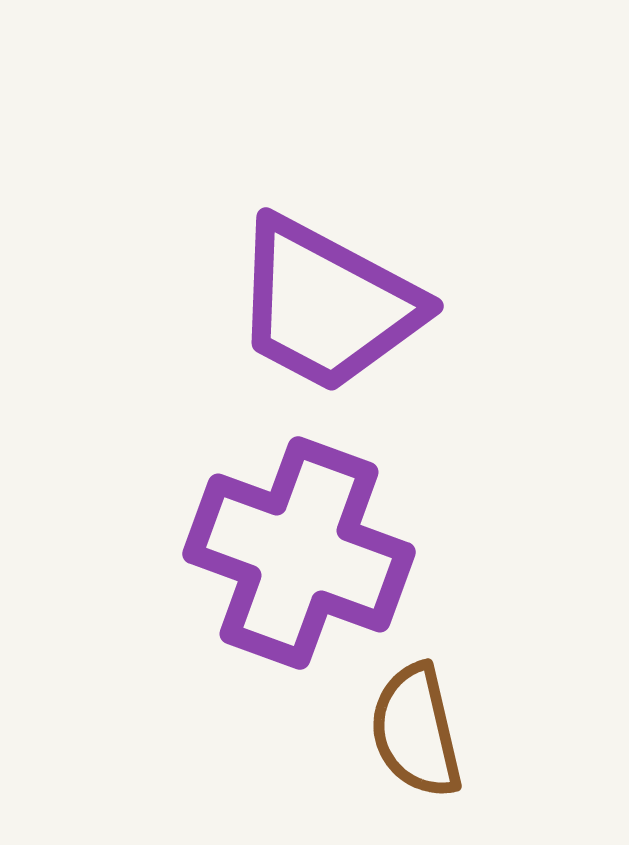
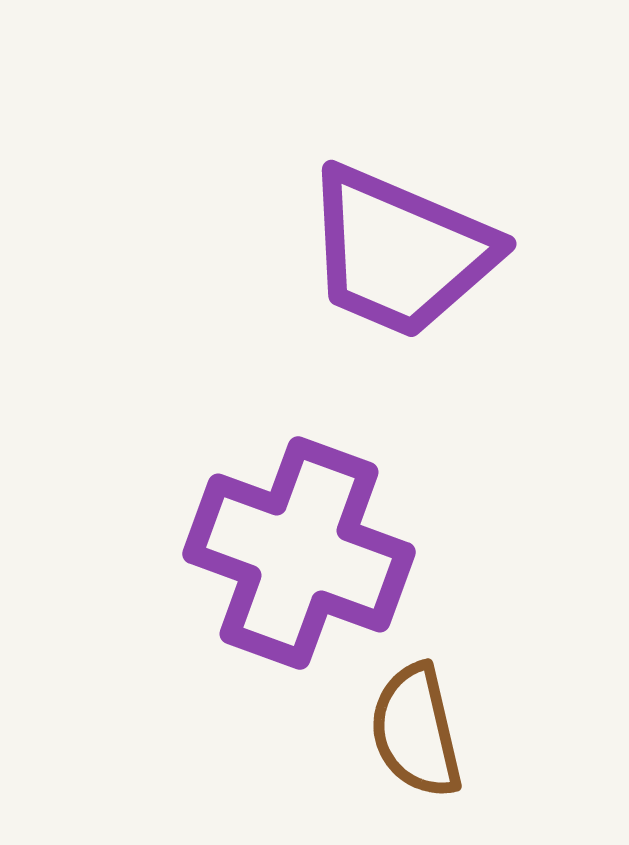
purple trapezoid: moved 73 px right, 53 px up; rotated 5 degrees counterclockwise
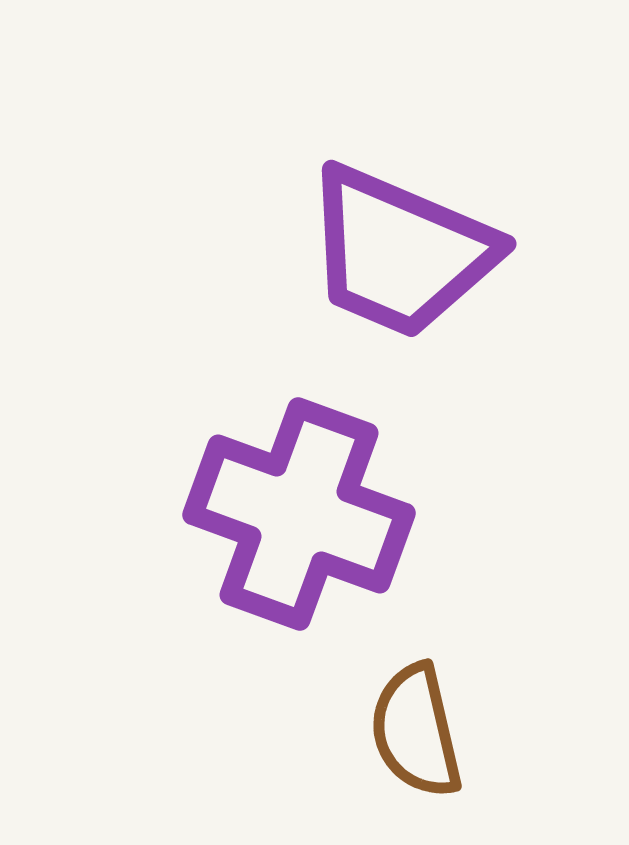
purple cross: moved 39 px up
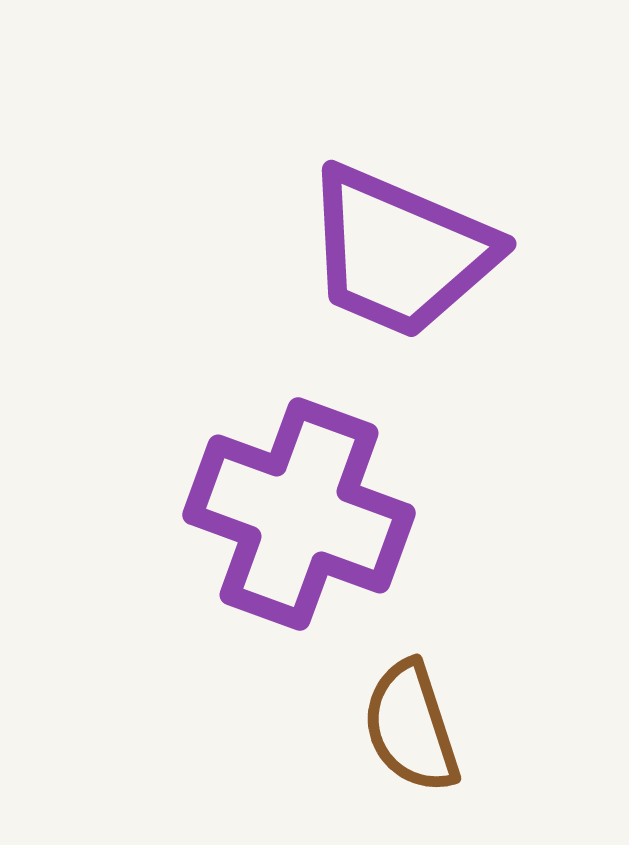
brown semicircle: moved 5 px left, 4 px up; rotated 5 degrees counterclockwise
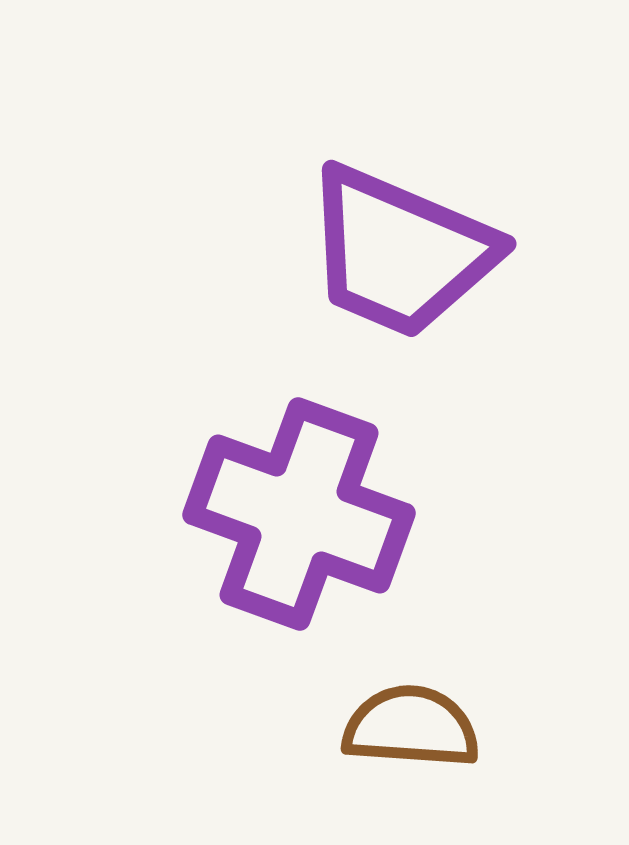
brown semicircle: rotated 112 degrees clockwise
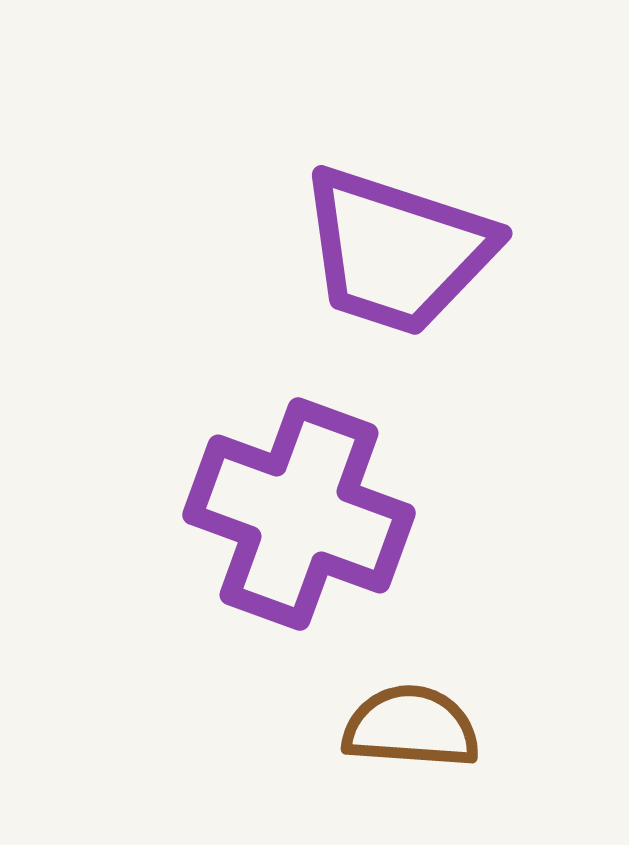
purple trapezoid: moved 3 px left, 1 px up; rotated 5 degrees counterclockwise
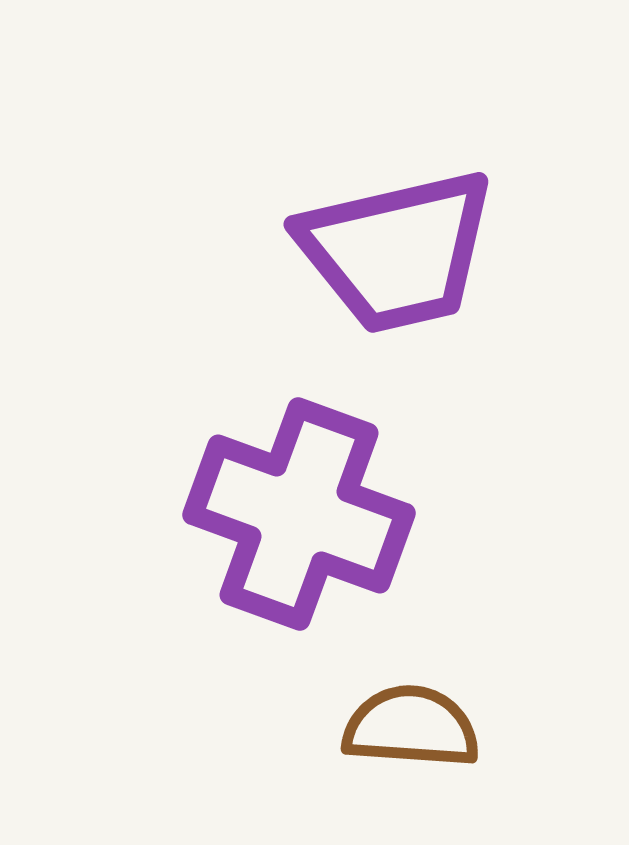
purple trapezoid: rotated 31 degrees counterclockwise
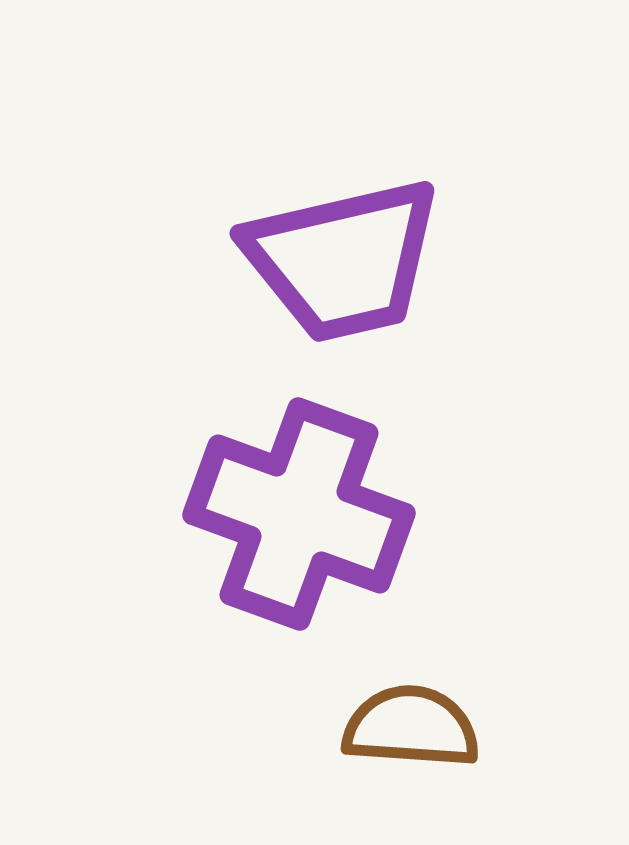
purple trapezoid: moved 54 px left, 9 px down
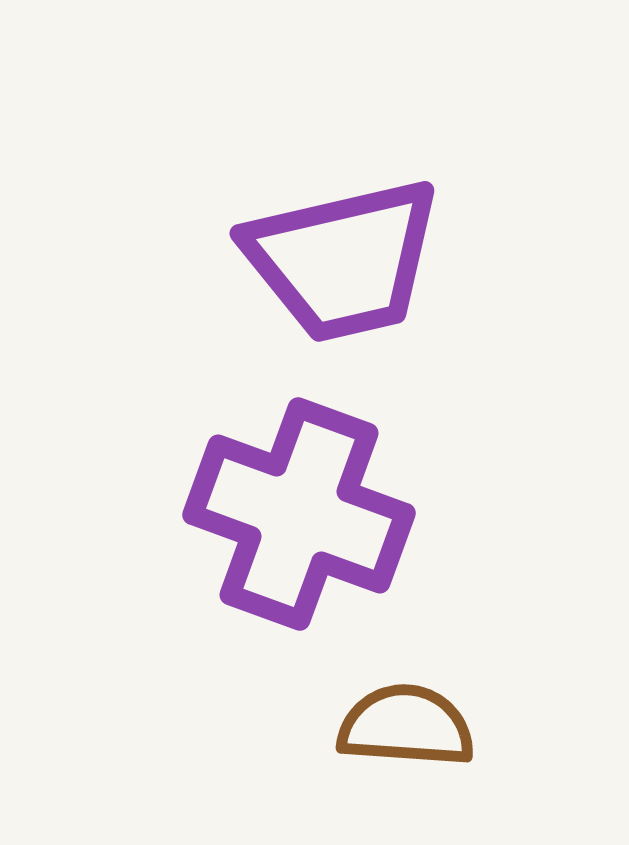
brown semicircle: moved 5 px left, 1 px up
